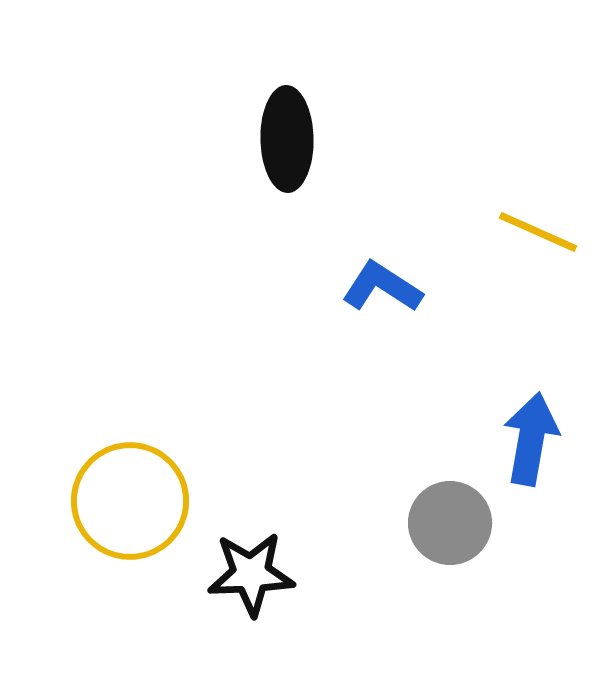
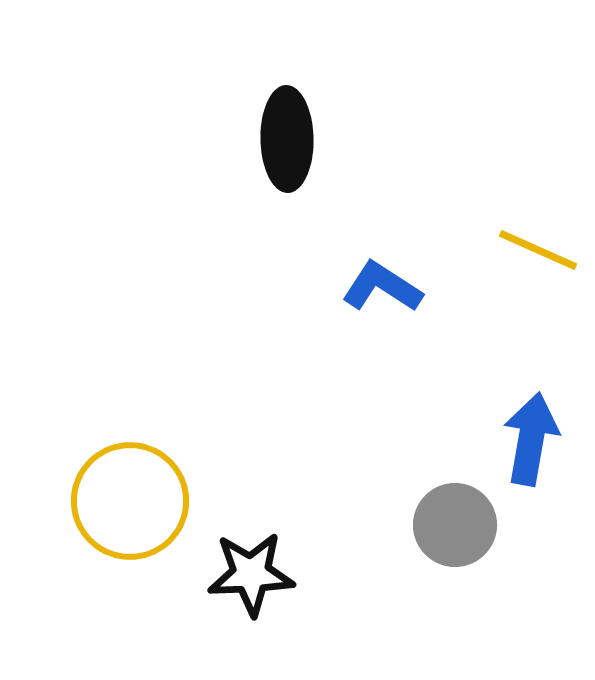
yellow line: moved 18 px down
gray circle: moved 5 px right, 2 px down
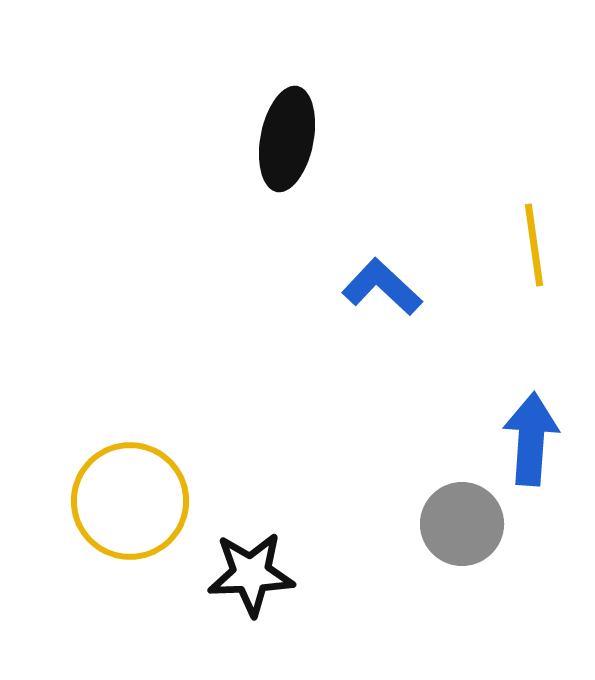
black ellipse: rotated 12 degrees clockwise
yellow line: moved 4 px left, 5 px up; rotated 58 degrees clockwise
blue L-shape: rotated 10 degrees clockwise
blue arrow: rotated 6 degrees counterclockwise
gray circle: moved 7 px right, 1 px up
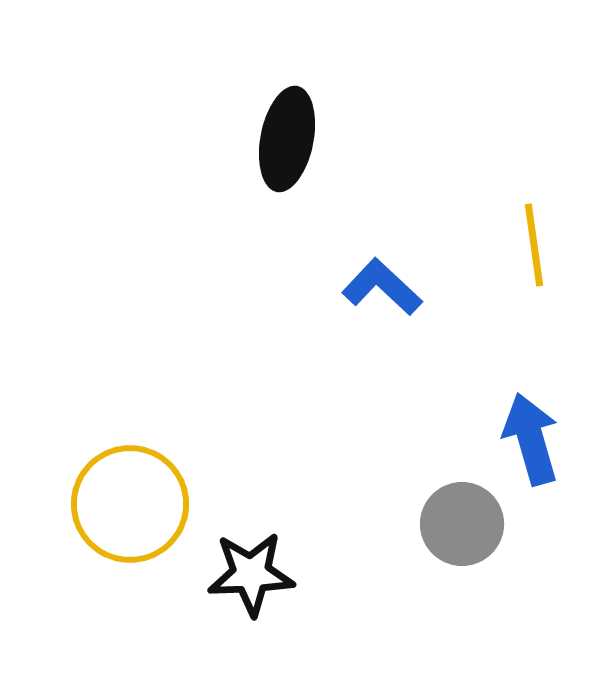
blue arrow: rotated 20 degrees counterclockwise
yellow circle: moved 3 px down
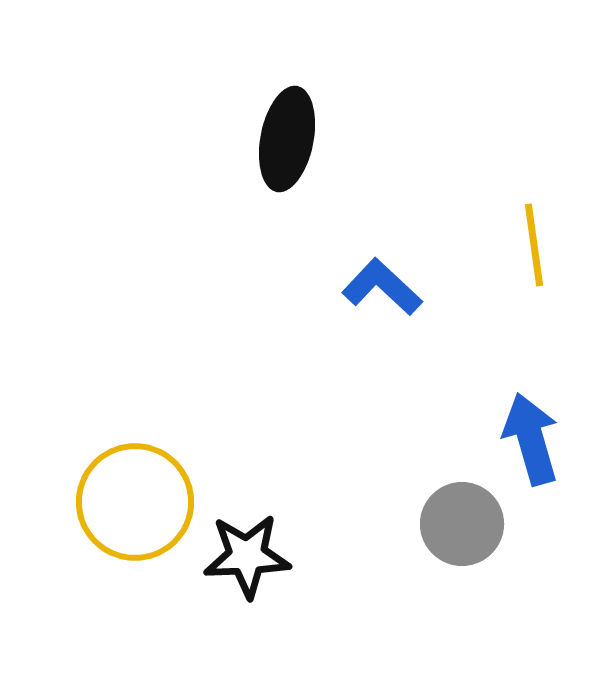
yellow circle: moved 5 px right, 2 px up
black star: moved 4 px left, 18 px up
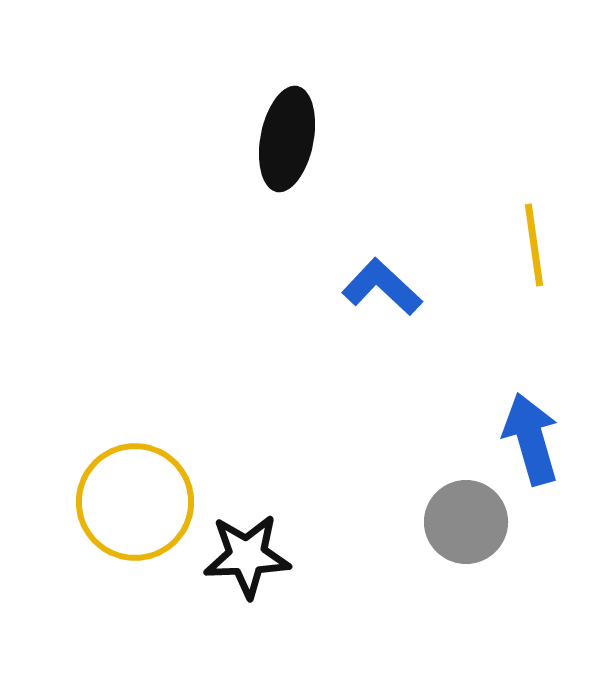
gray circle: moved 4 px right, 2 px up
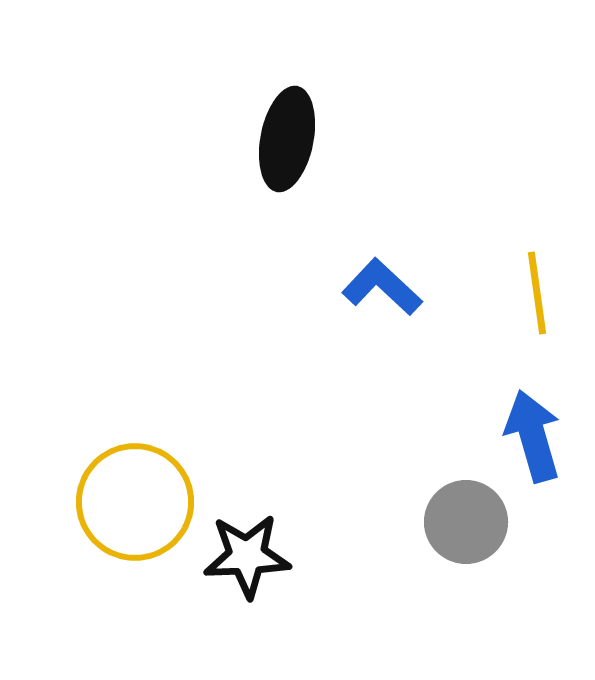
yellow line: moved 3 px right, 48 px down
blue arrow: moved 2 px right, 3 px up
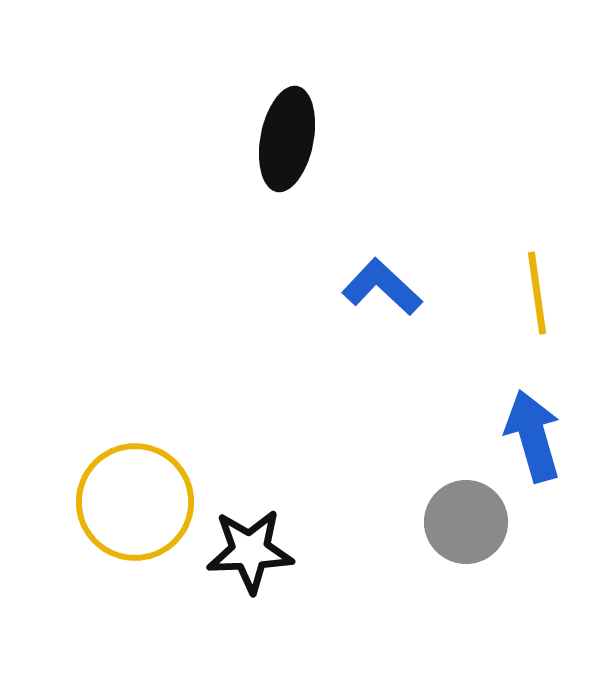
black star: moved 3 px right, 5 px up
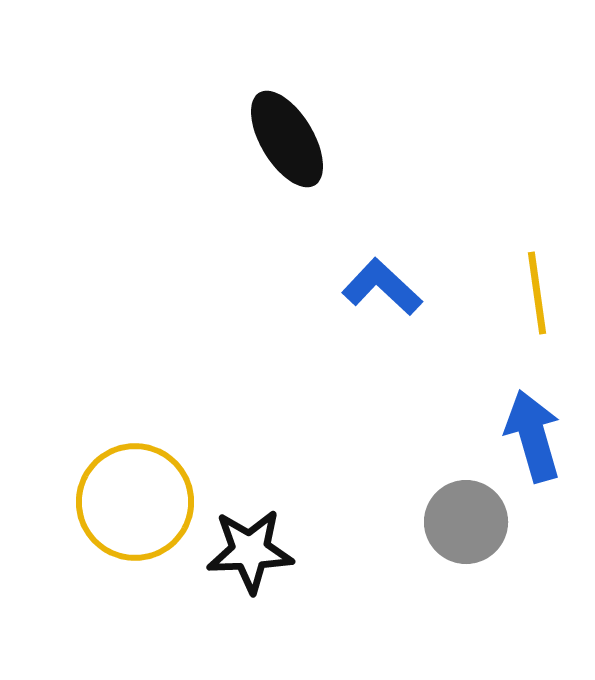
black ellipse: rotated 42 degrees counterclockwise
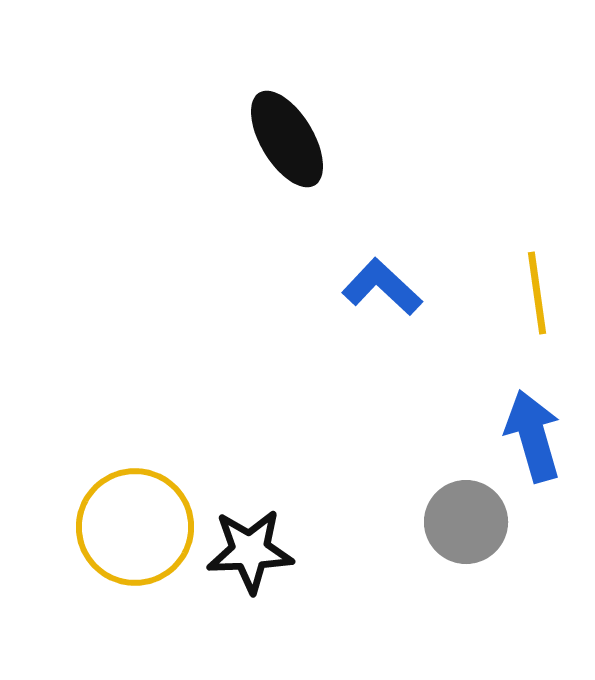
yellow circle: moved 25 px down
